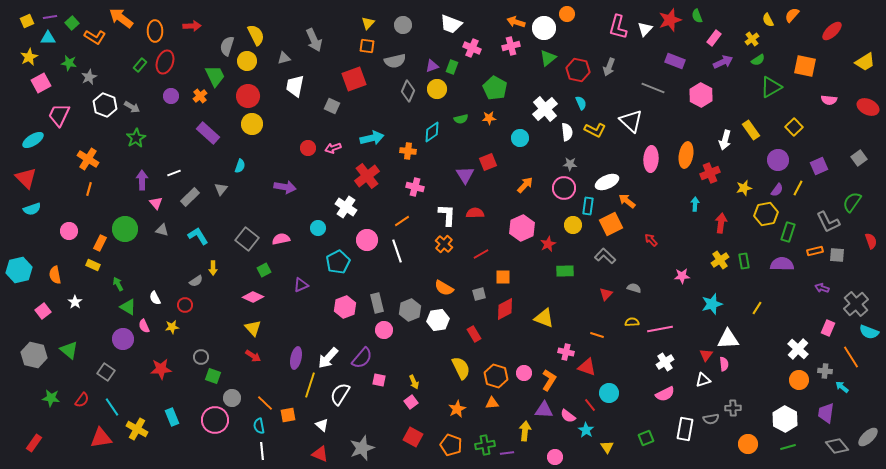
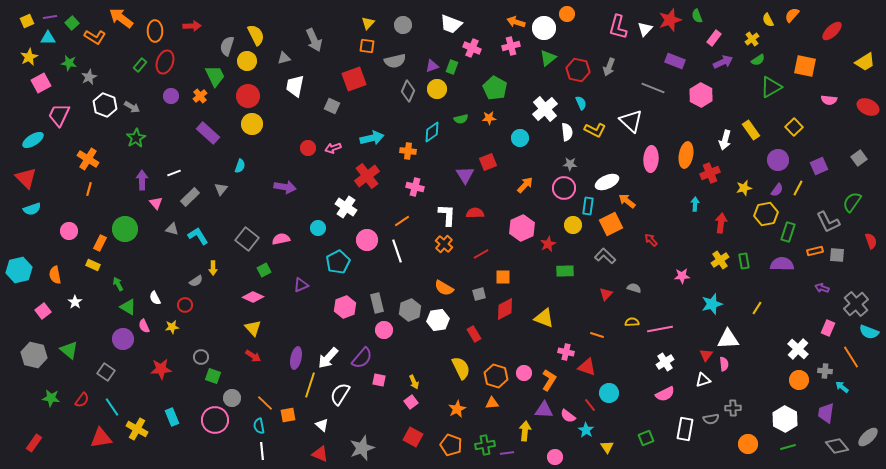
gray triangle at (162, 230): moved 10 px right, 1 px up
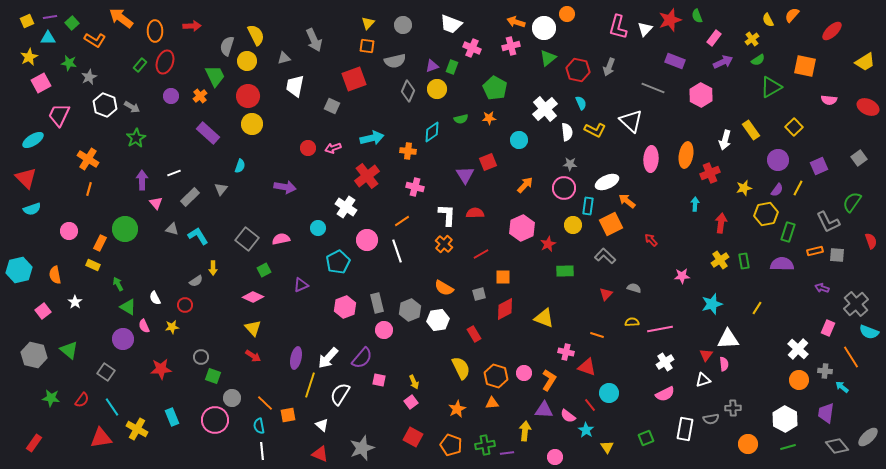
orange L-shape at (95, 37): moved 3 px down
cyan circle at (520, 138): moved 1 px left, 2 px down
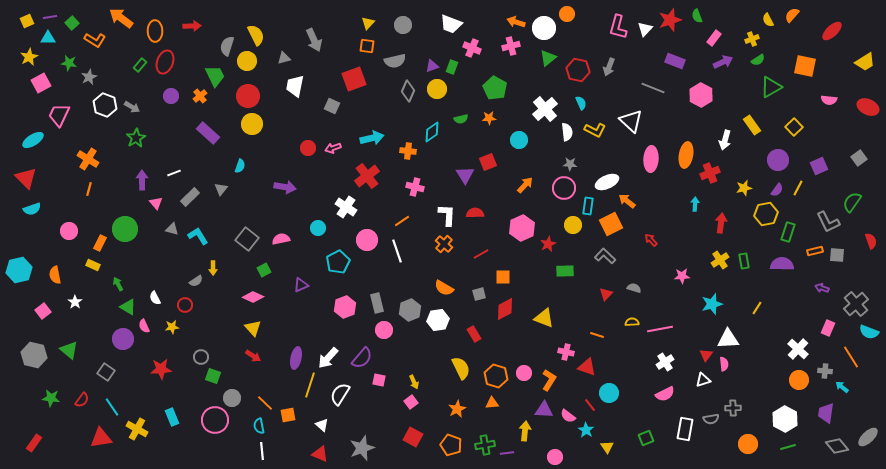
yellow cross at (752, 39): rotated 16 degrees clockwise
yellow rectangle at (751, 130): moved 1 px right, 5 px up
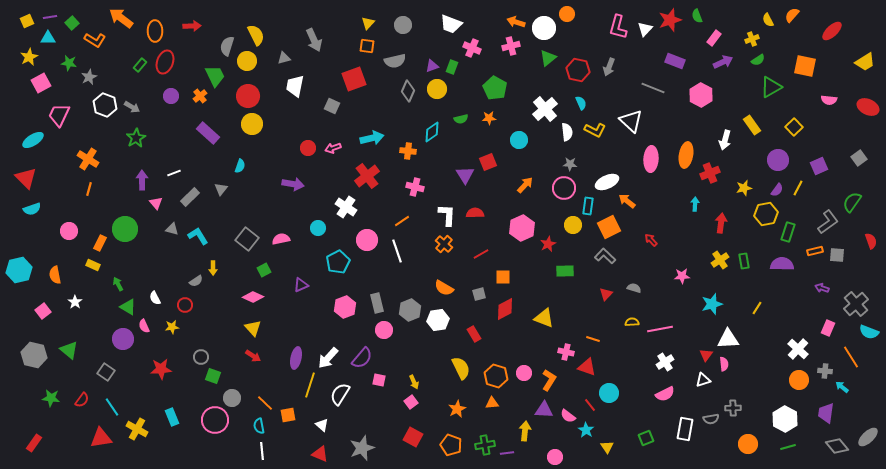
purple arrow at (285, 187): moved 8 px right, 3 px up
gray L-shape at (828, 222): rotated 100 degrees counterclockwise
orange square at (611, 224): moved 2 px left, 3 px down
orange line at (597, 335): moved 4 px left, 4 px down
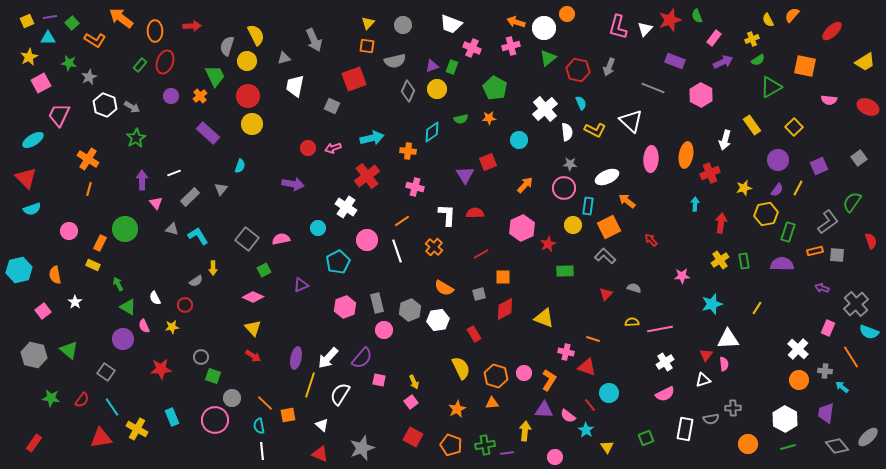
white ellipse at (607, 182): moved 5 px up
orange cross at (444, 244): moved 10 px left, 3 px down
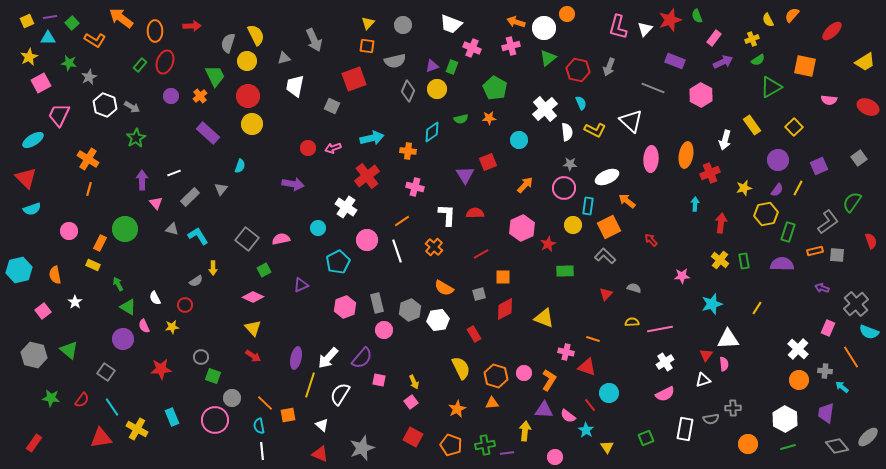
gray semicircle at (227, 46): moved 1 px right, 3 px up
yellow cross at (720, 260): rotated 18 degrees counterclockwise
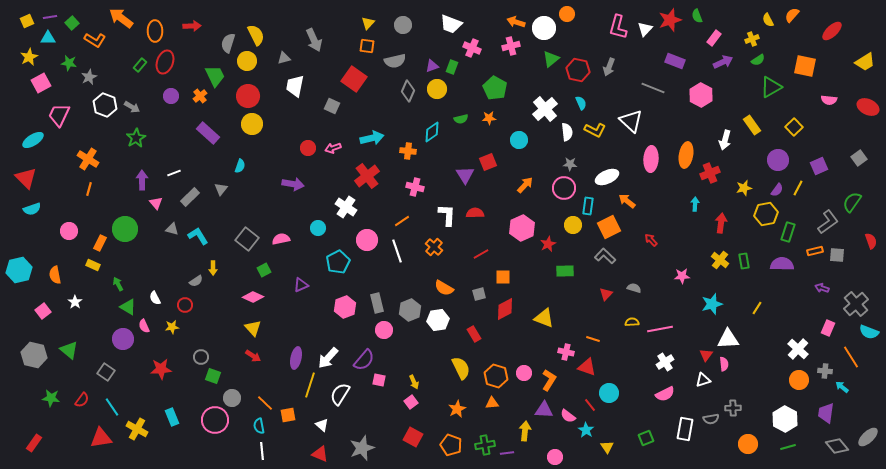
green triangle at (548, 58): moved 3 px right, 1 px down
red square at (354, 79): rotated 35 degrees counterclockwise
purple semicircle at (362, 358): moved 2 px right, 2 px down
